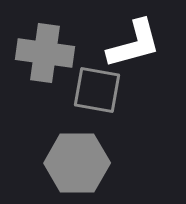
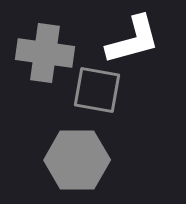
white L-shape: moved 1 px left, 4 px up
gray hexagon: moved 3 px up
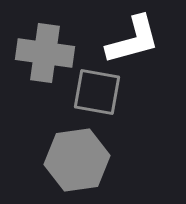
gray square: moved 2 px down
gray hexagon: rotated 8 degrees counterclockwise
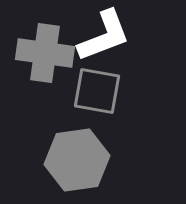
white L-shape: moved 29 px left, 4 px up; rotated 6 degrees counterclockwise
gray square: moved 1 px up
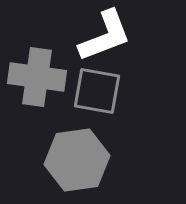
white L-shape: moved 1 px right
gray cross: moved 8 px left, 24 px down
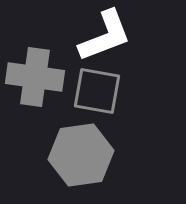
gray cross: moved 2 px left
gray hexagon: moved 4 px right, 5 px up
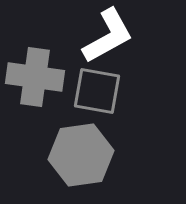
white L-shape: moved 3 px right; rotated 8 degrees counterclockwise
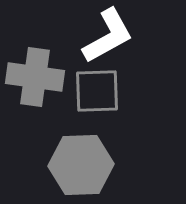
gray square: rotated 12 degrees counterclockwise
gray hexagon: moved 10 px down; rotated 6 degrees clockwise
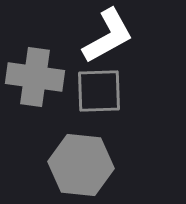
gray square: moved 2 px right
gray hexagon: rotated 8 degrees clockwise
